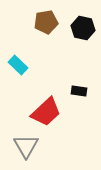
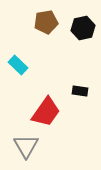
black hexagon: rotated 25 degrees counterclockwise
black rectangle: moved 1 px right
red trapezoid: rotated 12 degrees counterclockwise
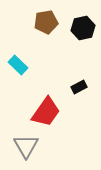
black rectangle: moved 1 px left, 4 px up; rotated 35 degrees counterclockwise
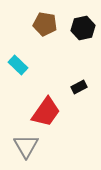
brown pentagon: moved 1 px left, 2 px down; rotated 20 degrees clockwise
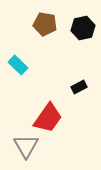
red trapezoid: moved 2 px right, 6 px down
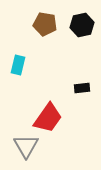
black hexagon: moved 1 px left, 3 px up
cyan rectangle: rotated 60 degrees clockwise
black rectangle: moved 3 px right, 1 px down; rotated 21 degrees clockwise
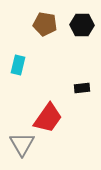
black hexagon: rotated 15 degrees clockwise
gray triangle: moved 4 px left, 2 px up
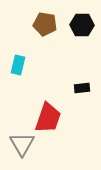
red trapezoid: rotated 16 degrees counterclockwise
